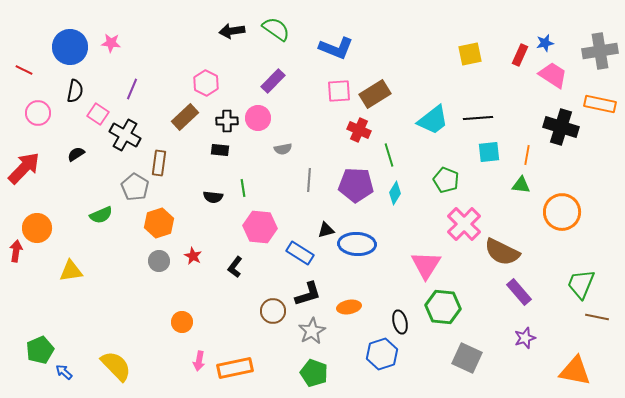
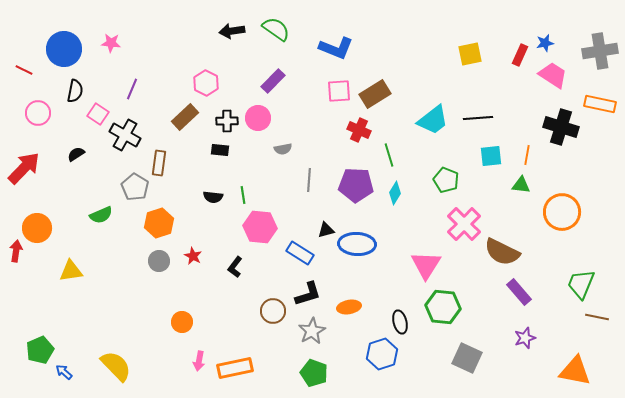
blue circle at (70, 47): moved 6 px left, 2 px down
cyan square at (489, 152): moved 2 px right, 4 px down
green line at (243, 188): moved 7 px down
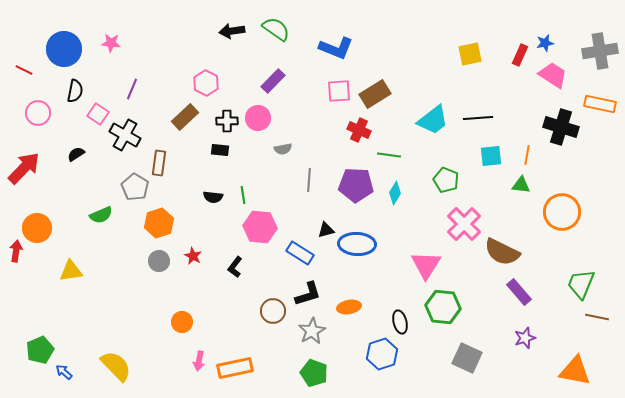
green line at (389, 155): rotated 65 degrees counterclockwise
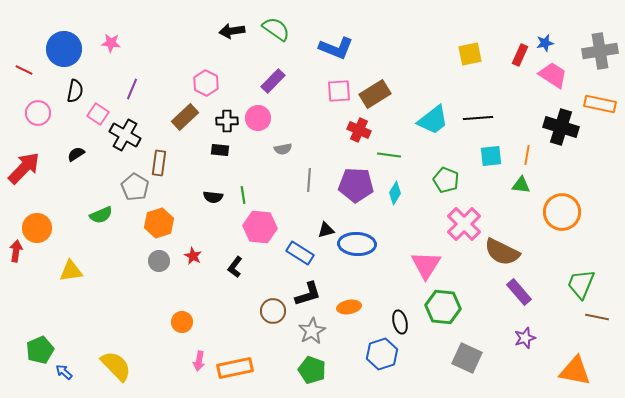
green pentagon at (314, 373): moved 2 px left, 3 px up
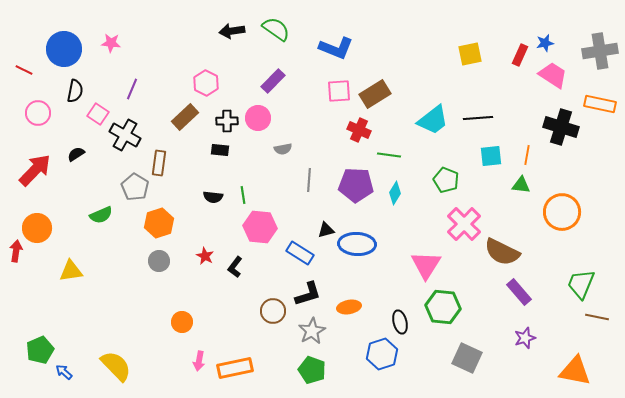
red arrow at (24, 168): moved 11 px right, 2 px down
red star at (193, 256): moved 12 px right
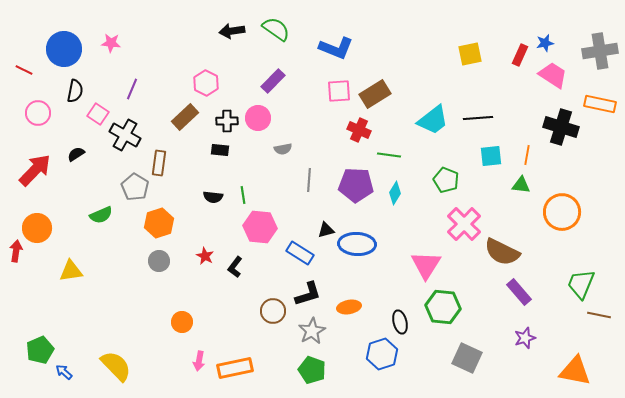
brown line at (597, 317): moved 2 px right, 2 px up
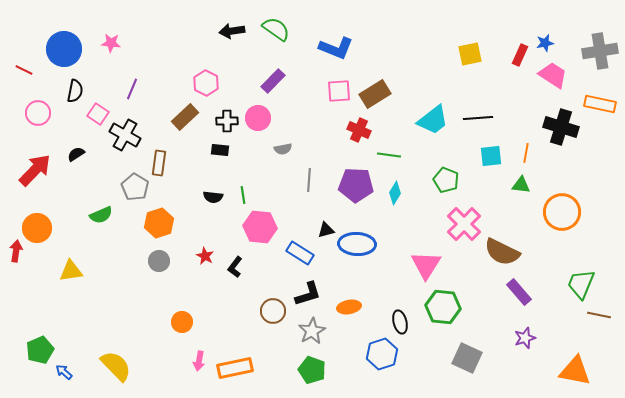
orange line at (527, 155): moved 1 px left, 2 px up
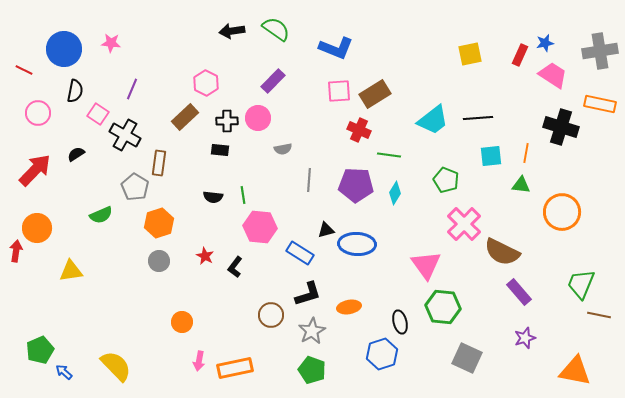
pink triangle at (426, 265): rotated 8 degrees counterclockwise
brown circle at (273, 311): moved 2 px left, 4 px down
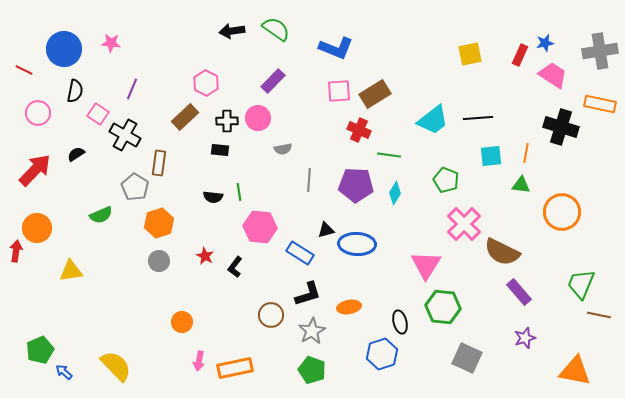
green line at (243, 195): moved 4 px left, 3 px up
pink triangle at (426, 265): rotated 8 degrees clockwise
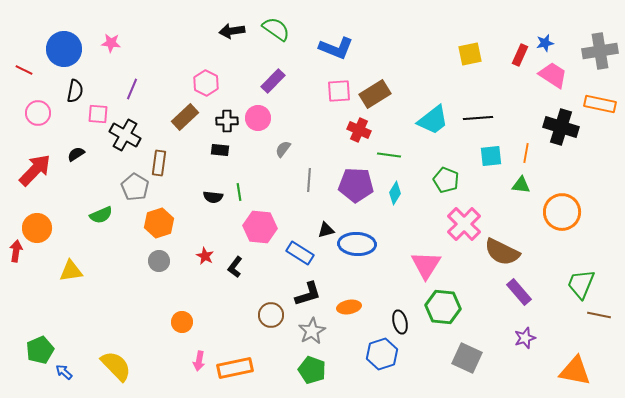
pink square at (98, 114): rotated 30 degrees counterclockwise
gray semicircle at (283, 149): rotated 138 degrees clockwise
